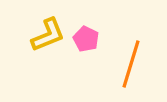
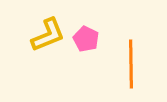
orange line: rotated 18 degrees counterclockwise
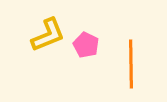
pink pentagon: moved 6 px down
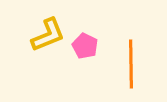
pink pentagon: moved 1 px left, 1 px down
